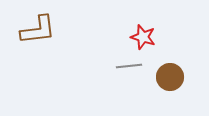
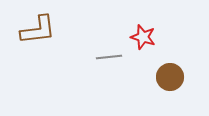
gray line: moved 20 px left, 9 px up
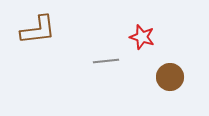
red star: moved 1 px left
gray line: moved 3 px left, 4 px down
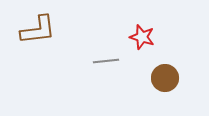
brown circle: moved 5 px left, 1 px down
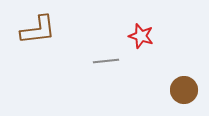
red star: moved 1 px left, 1 px up
brown circle: moved 19 px right, 12 px down
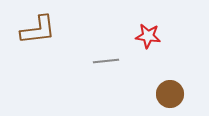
red star: moved 7 px right; rotated 10 degrees counterclockwise
brown circle: moved 14 px left, 4 px down
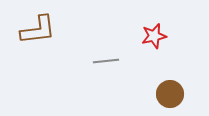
red star: moved 6 px right; rotated 20 degrees counterclockwise
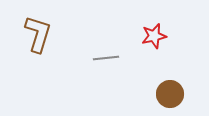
brown L-shape: moved 4 px down; rotated 66 degrees counterclockwise
gray line: moved 3 px up
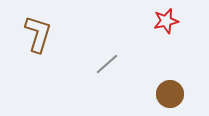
red star: moved 12 px right, 15 px up
gray line: moved 1 px right, 6 px down; rotated 35 degrees counterclockwise
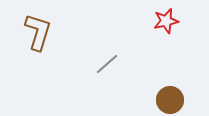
brown L-shape: moved 2 px up
brown circle: moved 6 px down
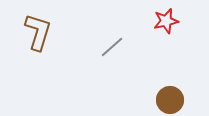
gray line: moved 5 px right, 17 px up
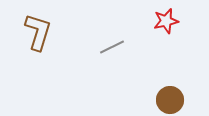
gray line: rotated 15 degrees clockwise
